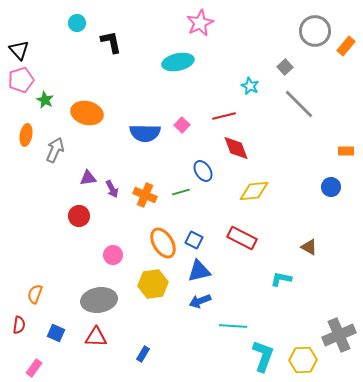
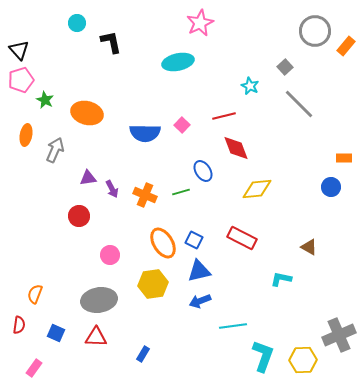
orange rectangle at (346, 151): moved 2 px left, 7 px down
yellow diamond at (254, 191): moved 3 px right, 2 px up
pink circle at (113, 255): moved 3 px left
cyan line at (233, 326): rotated 12 degrees counterclockwise
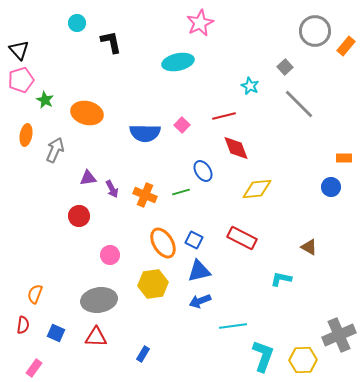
red semicircle at (19, 325): moved 4 px right
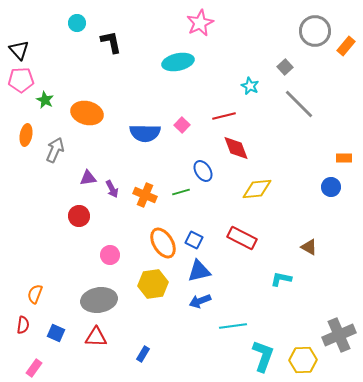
pink pentagon at (21, 80): rotated 15 degrees clockwise
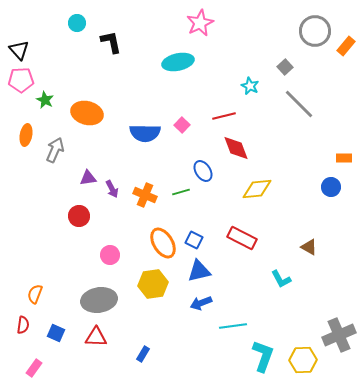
cyan L-shape at (281, 279): rotated 130 degrees counterclockwise
blue arrow at (200, 301): moved 1 px right, 2 px down
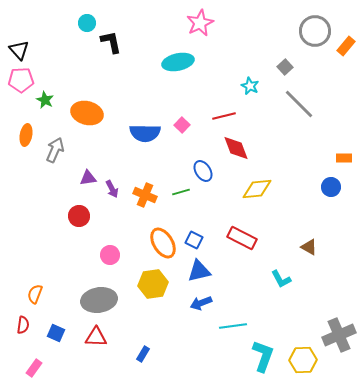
cyan circle at (77, 23): moved 10 px right
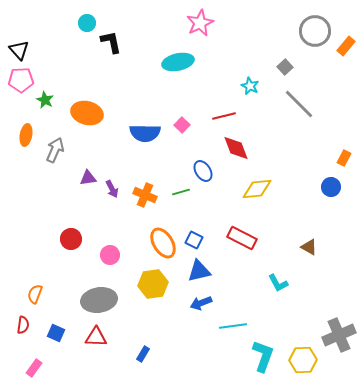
orange rectangle at (344, 158): rotated 63 degrees counterclockwise
red circle at (79, 216): moved 8 px left, 23 px down
cyan L-shape at (281, 279): moved 3 px left, 4 px down
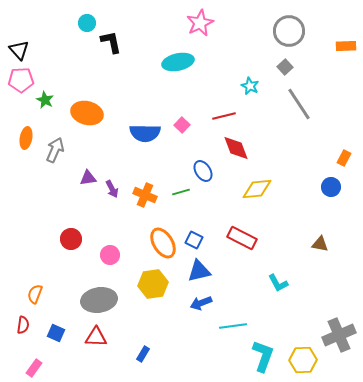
gray circle at (315, 31): moved 26 px left
orange rectangle at (346, 46): rotated 48 degrees clockwise
gray line at (299, 104): rotated 12 degrees clockwise
orange ellipse at (26, 135): moved 3 px down
brown triangle at (309, 247): moved 11 px right, 3 px up; rotated 18 degrees counterclockwise
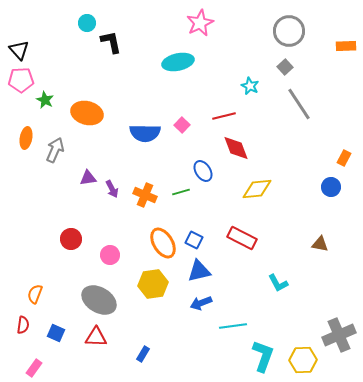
gray ellipse at (99, 300): rotated 40 degrees clockwise
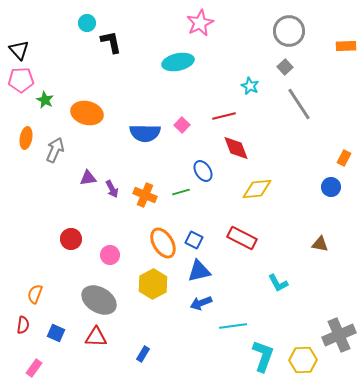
yellow hexagon at (153, 284): rotated 20 degrees counterclockwise
